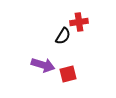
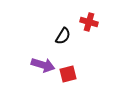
red cross: moved 10 px right; rotated 24 degrees clockwise
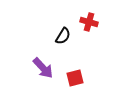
purple arrow: moved 3 px down; rotated 30 degrees clockwise
red square: moved 7 px right, 4 px down
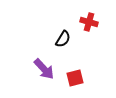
black semicircle: moved 3 px down
purple arrow: moved 1 px right, 1 px down
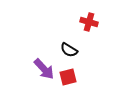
black semicircle: moved 6 px right, 11 px down; rotated 90 degrees clockwise
red square: moved 7 px left, 1 px up
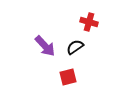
black semicircle: moved 6 px right, 3 px up; rotated 114 degrees clockwise
purple arrow: moved 1 px right, 23 px up
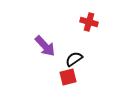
black semicircle: moved 1 px left, 12 px down
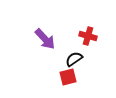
red cross: moved 1 px left, 14 px down
purple arrow: moved 7 px up
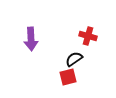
purple arrow: moved 14 px left; rotated 40 degrees clockwise
